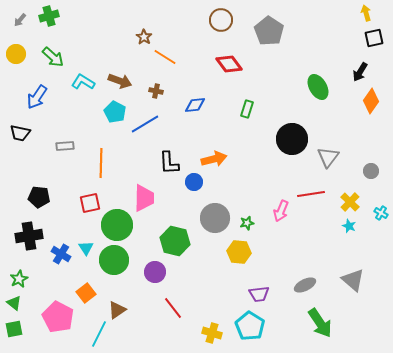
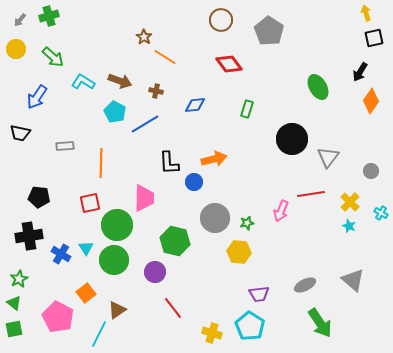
yellow circle at (16, 54): moved 5 px up
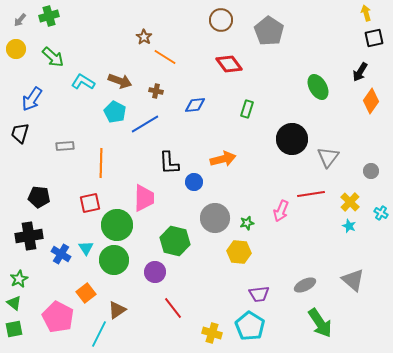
blue arrow at (37, 97): moved 5 px left, 2 px down
black trapezoid at (20, 133): rotated 95 degrees clockwise
orange arrow at (214, 159): moved 9 px right
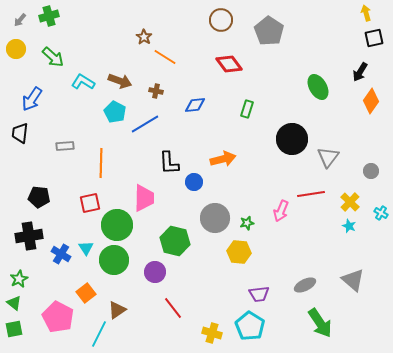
black trapezoid at (20, 133): rotated 10 degrees counterclockwise
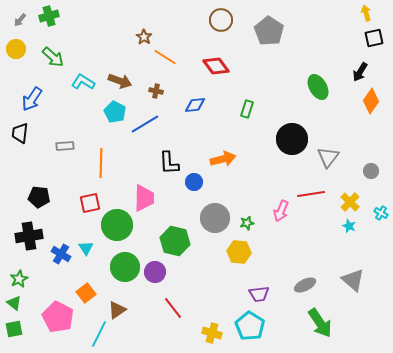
red diamond at (229, 64): moved 13 px left, 2 px down
green circle at (114, 260): moved 11 px right, 7 px down
